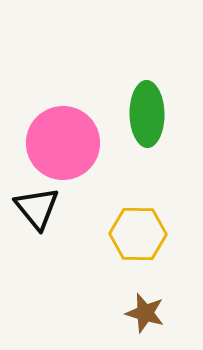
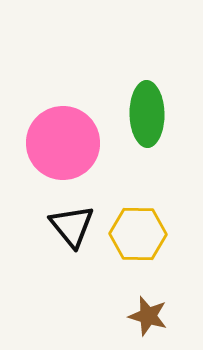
black triangle: moved 35 px right, 18 px down
brown star: moved 3 px right, 3 px down
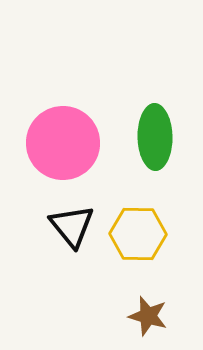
green ellipse: moved 8 px right, 23 px down
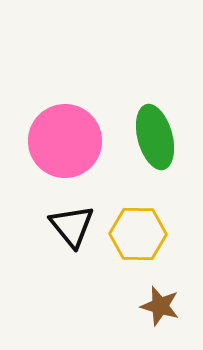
green ellipse: rotated 14 degrees counterclockwise
pink circle: moved 2 px right, 2 px up
brown star: moved 12 px right, 10 px up
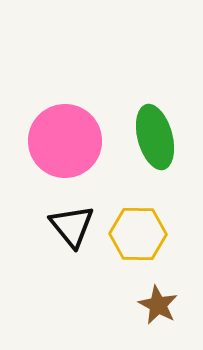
brown star: moved 2 px left, 1 px up; rotated 12 degrees clockwise
